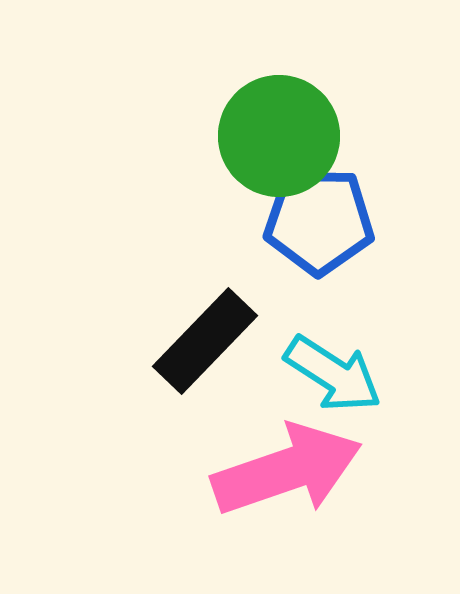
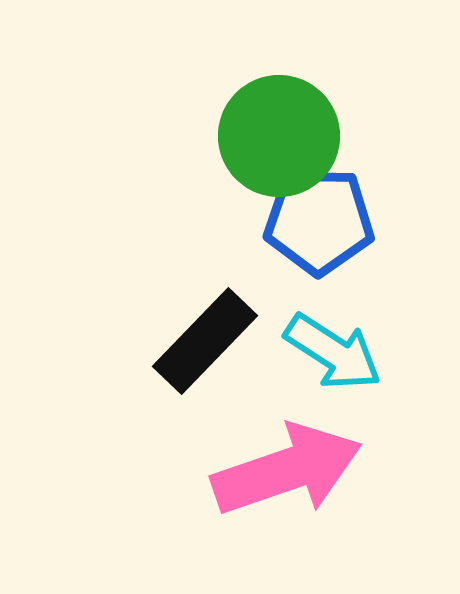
cyan arrow: moved 22 px up
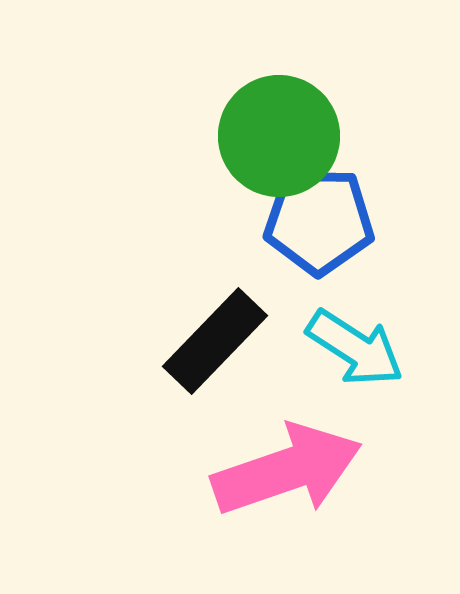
black rectangle: moved 10 px right
cyan arrow: moved 22 px right, 4 px up
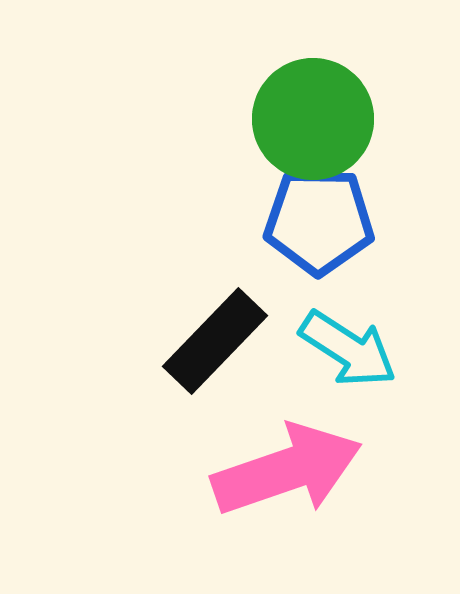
green circle: moved 34 px right, 17 px up
cyan arrow: moved 7 px left, 1 px down
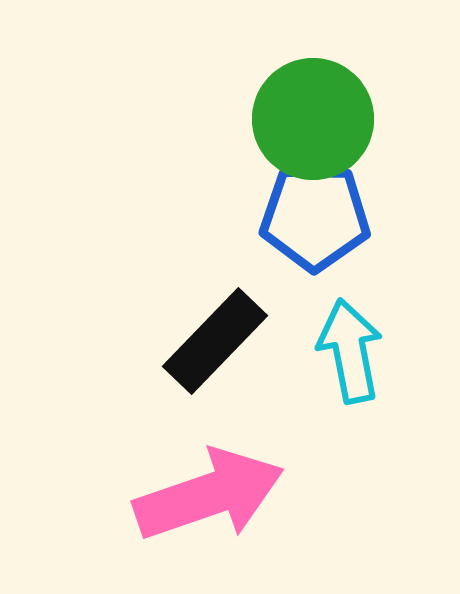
blue pentagon: moved 4 px left, 4 px up
cyan arrow: moved 2 px right, 2 px down; rotated 134 degrees counterclockwise
pink arrow: moved 78 px left, 25 px down
